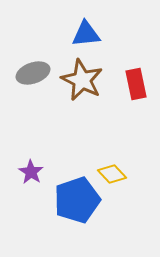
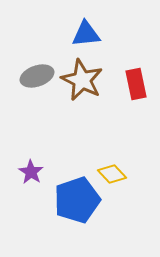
gray ellipse: moved 4 px right, 3 px down
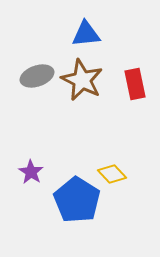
red rectangle: moved 1 px left
blue pentagon: rotated 21 degrees counterclockwise
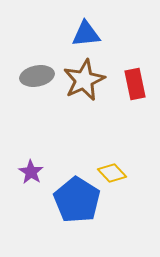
gray ellipse: rotated 8 degrees clockwise
brown star: moved 2 px right; rotated 21 degrees clockwise
yellow diamond: moved 1 px up
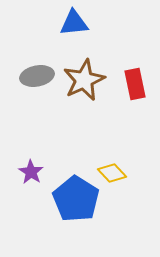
blue triangle: moved 12 px left, 11 px up
blue pentagon: moved 1 px left, 1 px up
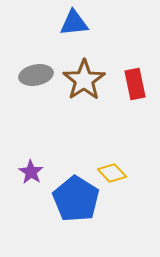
gray ellipse: moved 1 px left, 1 px up
brown star: rotated 9 degrees counterclockwise
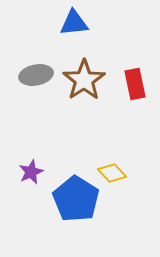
purple star: rotated 15 degrees clockwise
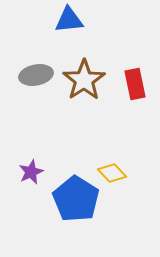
blue triangle: moved 5 px left, 3 px up
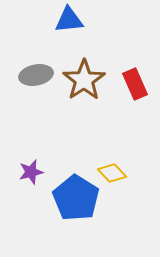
red rectangle: rotated 12 degrees counterclockwise
purple star: rotated 10 degrees clockwise
blue pentagon: moved 1 px up
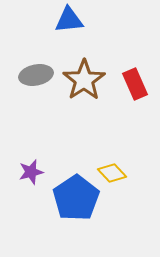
blue pentagon: rotated 6 degrees clockwise
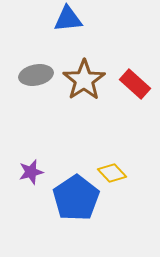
blue triangle: moved 1 px left, 1 px up
red rectangle: rotated 24 degrees counterclockwise
